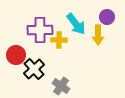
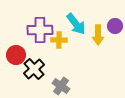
purple circle: moved 8 px right, 9 px down
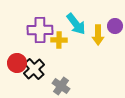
red circle: moved 1 px right, 8 px down
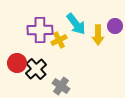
yellow cross: rotated 28 degrees counterclockwise
black cross: moved 2 px right
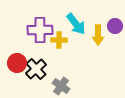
yellow cross: rotated 28 degrees clockwise
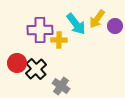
yellow arrow: moved 1 px left, 16 px up; rotated 36 degrees clockwise
